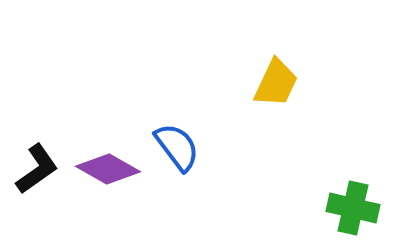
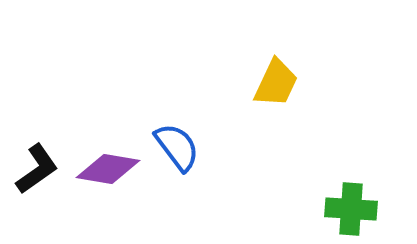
purple diamond: rotated 20 degrees counterclockwise
green cross: moved 2 px left, 1 px down; rotated 9 degrees counterclockwise
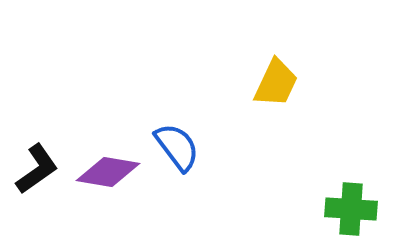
purple diamond: moved 3 px down
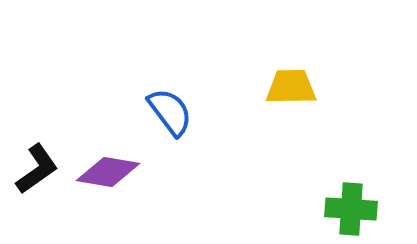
yellow trapezoid: moved 15 px right, 4 px down; rotated 116 degrees counterclockwise
blue semicircle: moved 7 px left, 35 px up
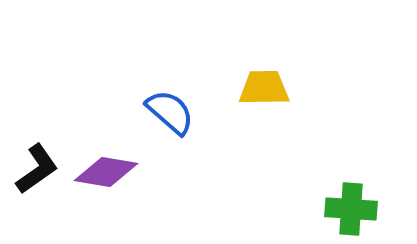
yellow trapezoid: moved 27 px left, 1 px down
blue semicircle: rotated 12 degrees counterclockwise
purple diamond: moved 2 px left
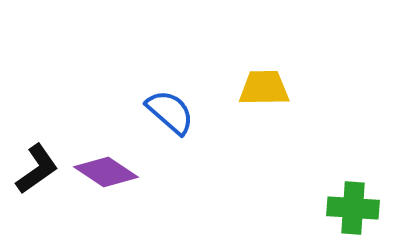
purple diamond: rotated 24 degrees clockwise
green cross: moved 2 px right, 1 px up
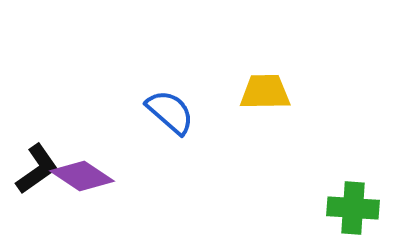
yellow trapezoid: moved 1 px right, 4 px down
purple diamond: moved 24 px left, 4 px down
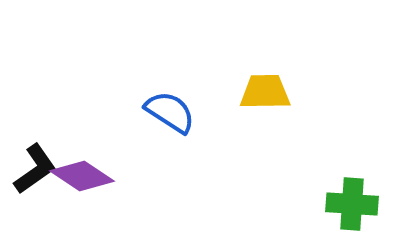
blue semicircle: rotated 8 degrees counterclockwise
black L-shape: moved 2 px left
green cross: moved 1 px left, 4 px up
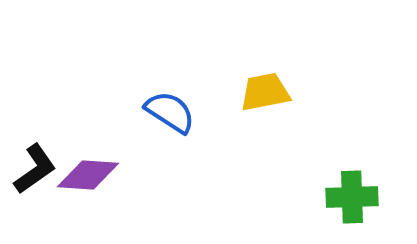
yellow trapezoid: rotated 10 degrees counterclockwise
purple diamond: moved 6 px right, 1 px up; rotated 30 degrees counterclockwise
green cross: moved 7 px up; rotated 6 degrees counterclockwise
